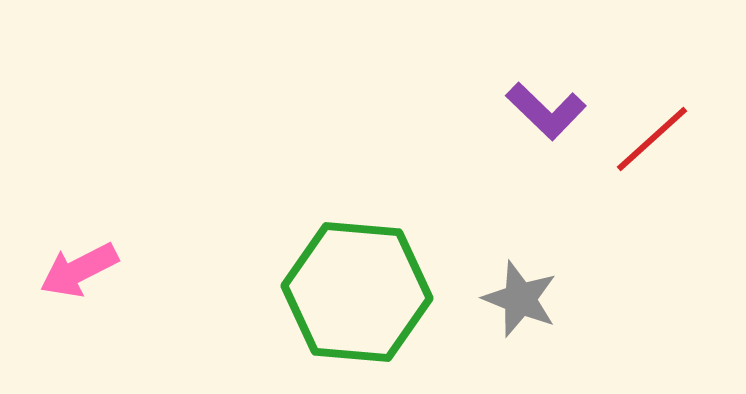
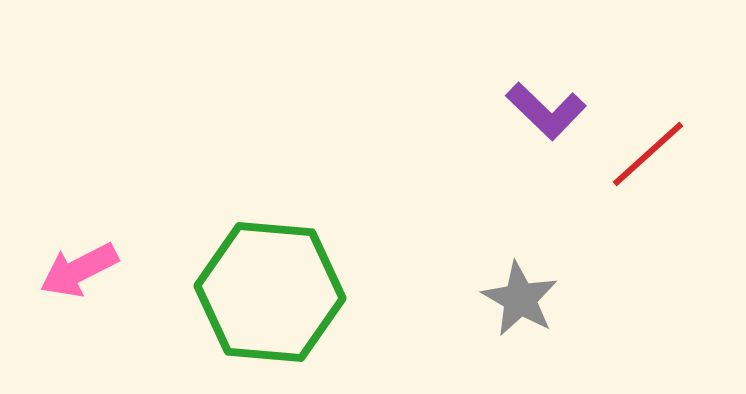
red line: moved 4 px left, 15 px down
green hexagon: moved 87 px left
gray star: rotated 8 degrees clockwise
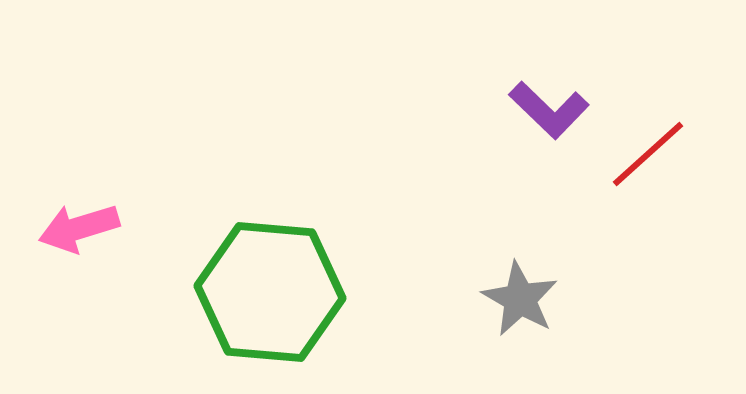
purple L-shape: moved 3 px right, 1 px up
pink arrow: moved 42 px up; rotated 10 degrees clockwise
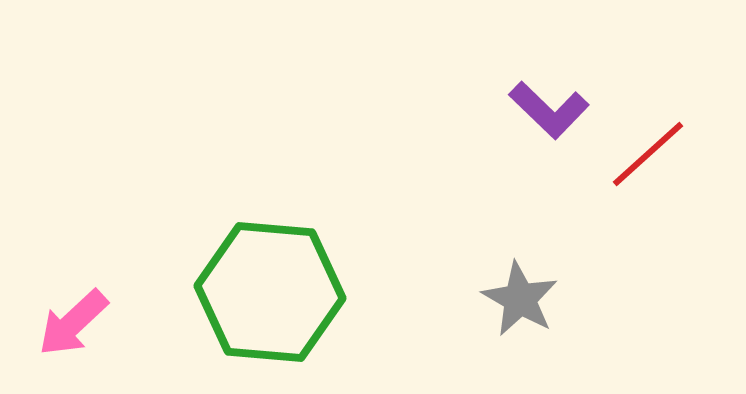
pink arrow: moved 6 px left, 95 px down; rotated 26 degrees counterclockwise
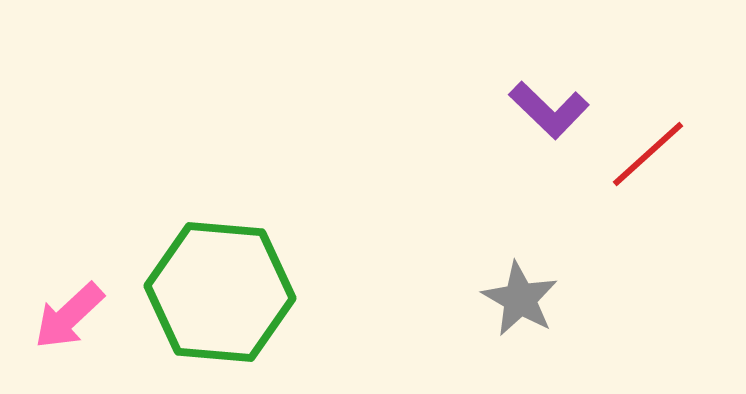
green hexagon: moved 50 px left
pink arrow: moved 4 px left, 7 px up
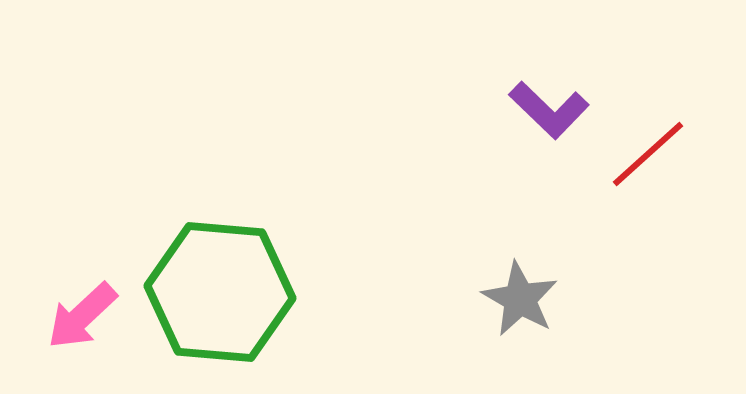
pink arrow: moved 13 px right
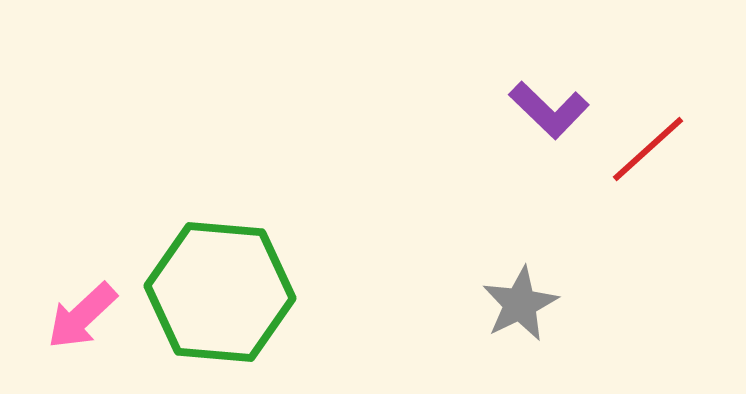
red line: moved 5 px up
gray star: moved 5 px down; rotated 16 degrees clockwise
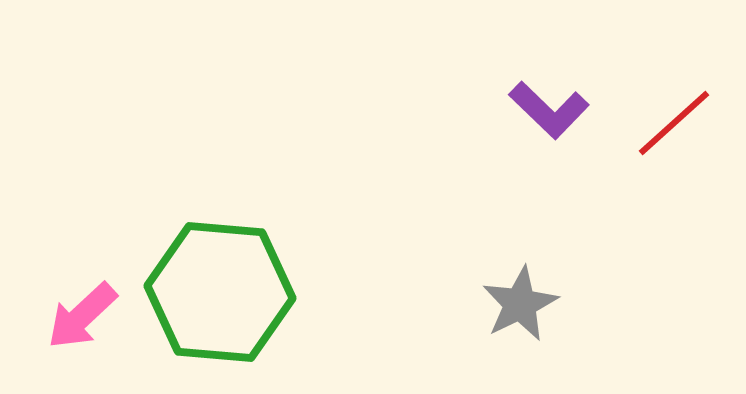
red line: moved 26 px right, 26 px up
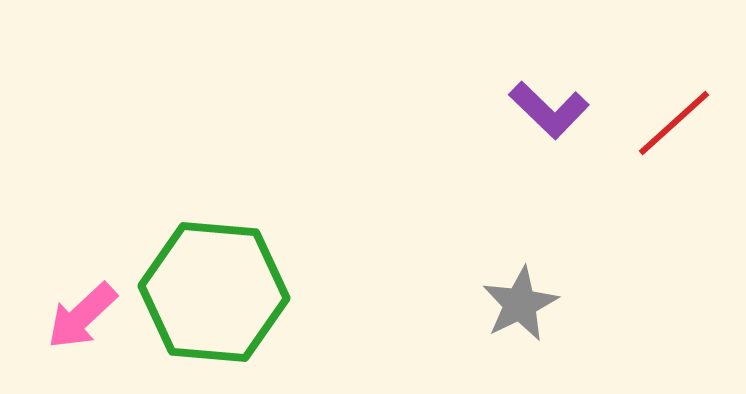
green hexagon: moved 6 px left
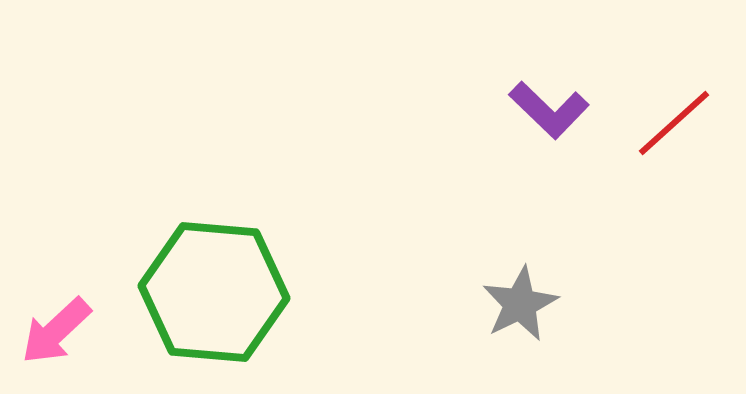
pink arrow: moved 26 px left, 15 px down
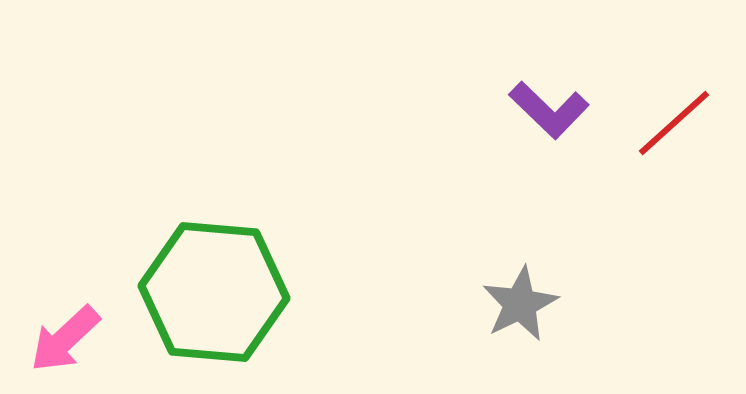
pink arrow: moved 9 px right, 8 px down
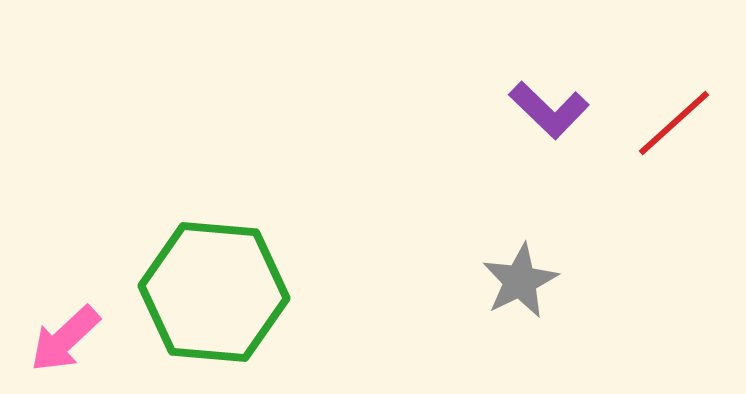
gray star: moved 23 px up
